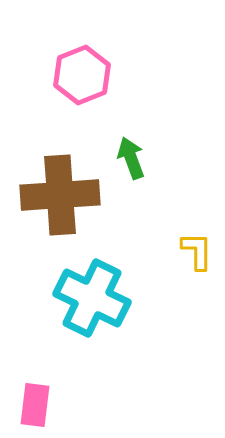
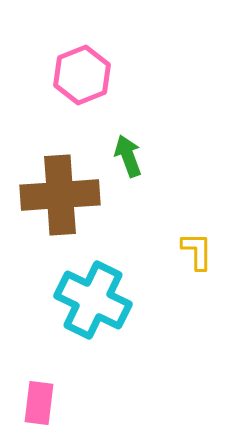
green arrow: moved 3 px left, 2 px up
cyan cross: moved 1 px right, 2 px down
pink rectangle: moved 4 px right, 2 px up
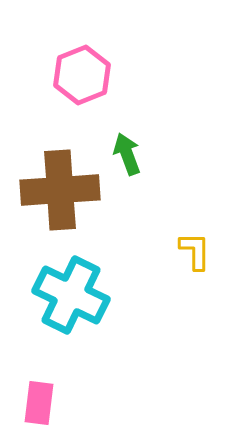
green arrow: moved 1 px left, 2 px up
brown cross: moved 5 px up
yellow L-shape: moved 2 px left
cyan cross: moved 22 px left, 5 px up
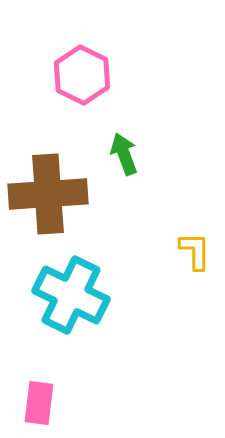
pink hexagon: rotated 12 degrees counterclockwise
green arrow: moved 3 px left
brown cross: moved 12 px left, 4 px down
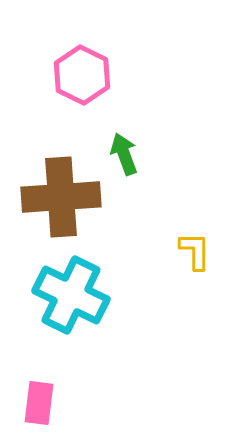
brown cross: moved 13 px right, 3 px down
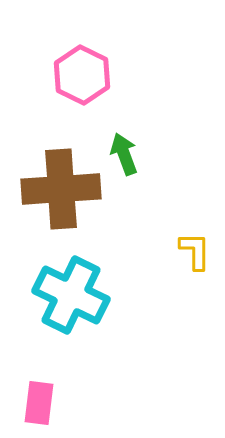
brown cross: moved 8 px up
